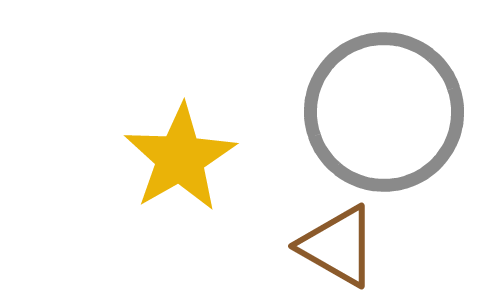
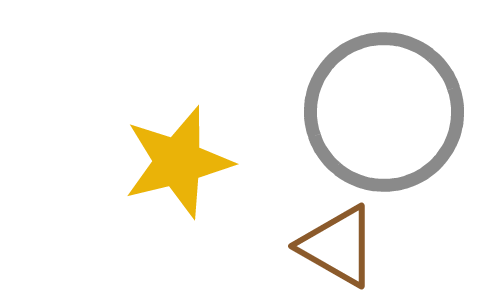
yellow star: moved 2 px left, 4 px down; rotated 16 degrees clockwise
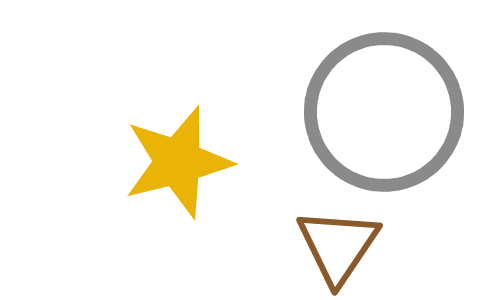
brown triangle: rotated 34 degrees clockwise
